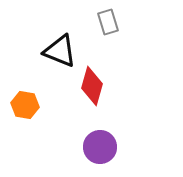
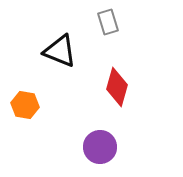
red diamond: moved 25 px right, 1 px down
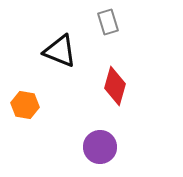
red diamond: moved 2 px left, 1 px up
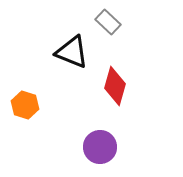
gray rectangle: rotated 30 degrees counterclockwise
black triangle: moved 12 px right, 1 px down
orange hexagon: rotated 8 degrees clockwise
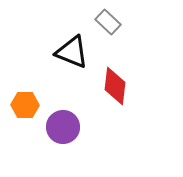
red diamond: rotated 9 degrees counterclockwise
orange hexagon: rotated 16 degrees counterclockwise
purple circle: moved 37 px left, 20 px up
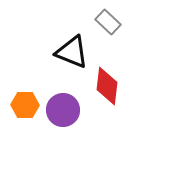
red diamond: moved 8 px left
purple circle: moved 17 px up
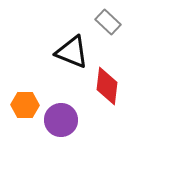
purple circle: moved 2 px left, 10 px down
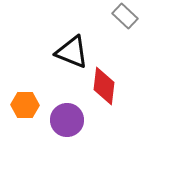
gray rectangle: moved 17 px right, 6 px up
red diamond: moved 3 px left
purple circle: moved 6 px right
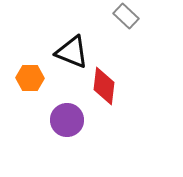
gray rectangle: moved 1 px right
orange hexagon: moved 5 px right, 27 px up
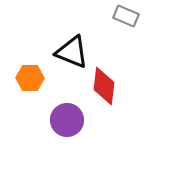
gray rectangle: rotated 20 degrees counterclockwise
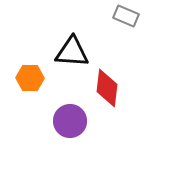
black triangle: rotated 18 degrees counterclockwise
red diamond: moved 3 px right, 2 px down
purple circle: moved 3 px right, 1 px down
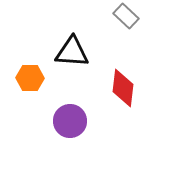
gray rectangle: rotated 20 degrees clockwise
red diamond: moved 16 px right
